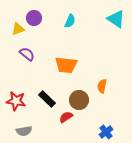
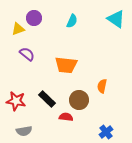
cyan semicircle: moved 2 px right
red semicircle: rotated 40 degrees clockwise
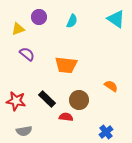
purple circle: moved 5 px right, 1 px up
orange semicircle: moved 9 px right; rotated 112 degrees clockwise
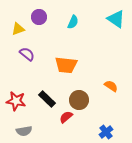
cyan semicircle: moved 1 px right, 1 px down
red semicircle: rotated 48 degrees counterclockwise
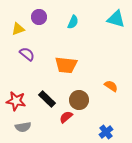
cyan triangle: rotated 18 degrees counterclockwise
gray semicircle: moved 1 px left, 4 px up
